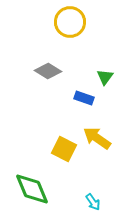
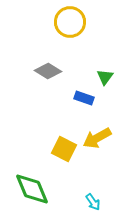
yellow arrow: rotated 64 degrees counterclockwise
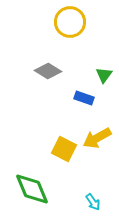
green triangle: moved 1 px left, 2 px up
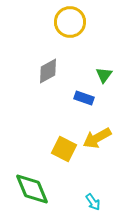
gray diamond: rotated 60 degrees counterclockwise
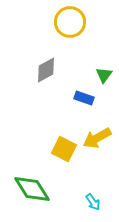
gray diamond: moved 2 px left, 1 px up
green diamond: rotated 9 degrees counterclockwise
